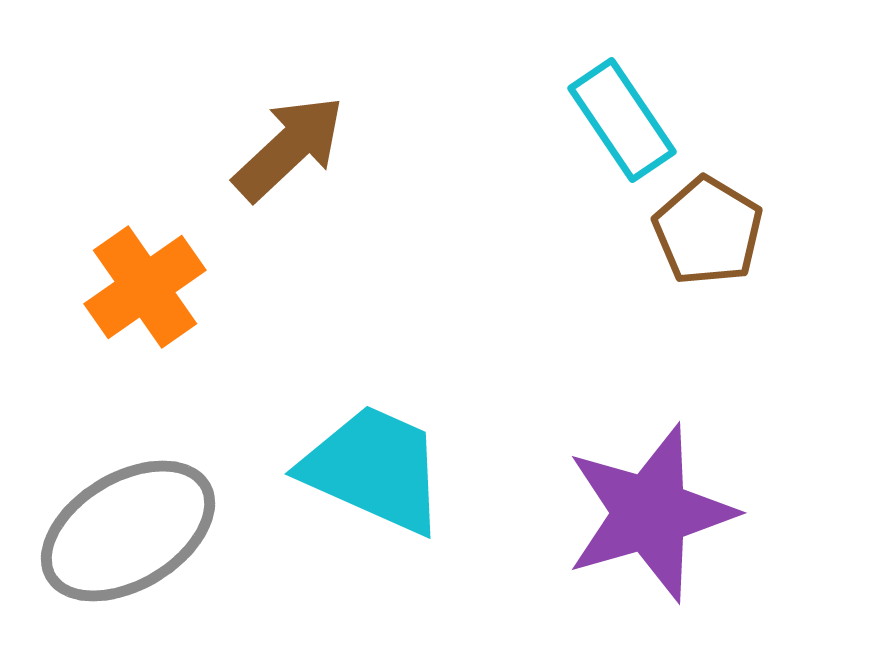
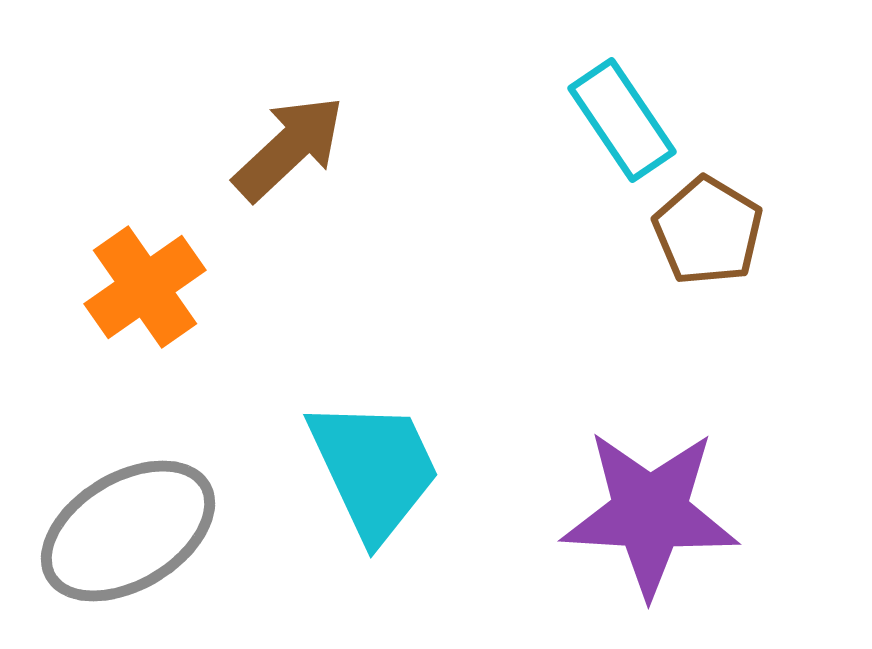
cyan trapezoid: rotated 41 degrees clockwise
purple star: rotated 19 degrees clockwise
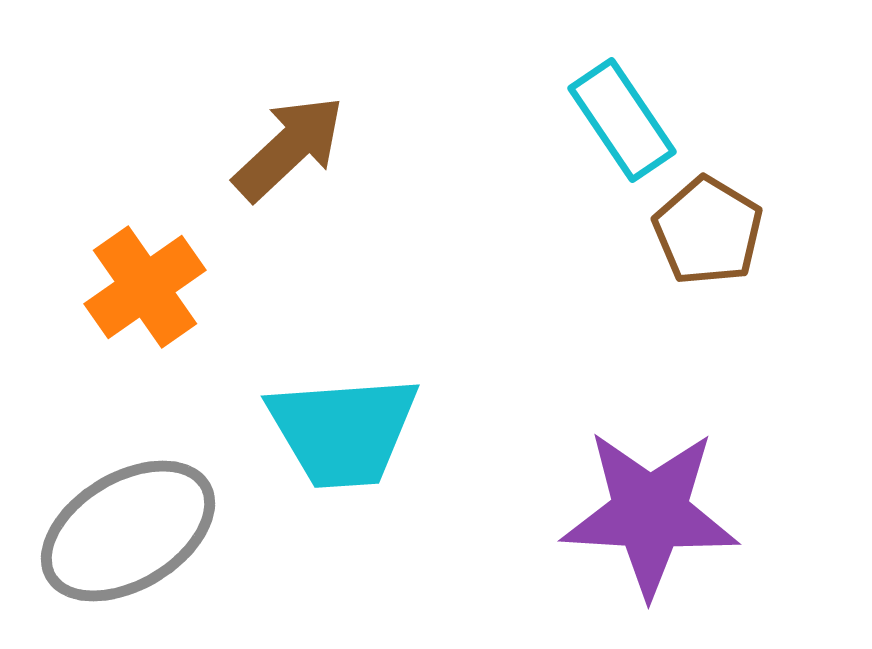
cyan trapezoid: moved 31 px left, 38 px up; rotated 111 degrees clockwise
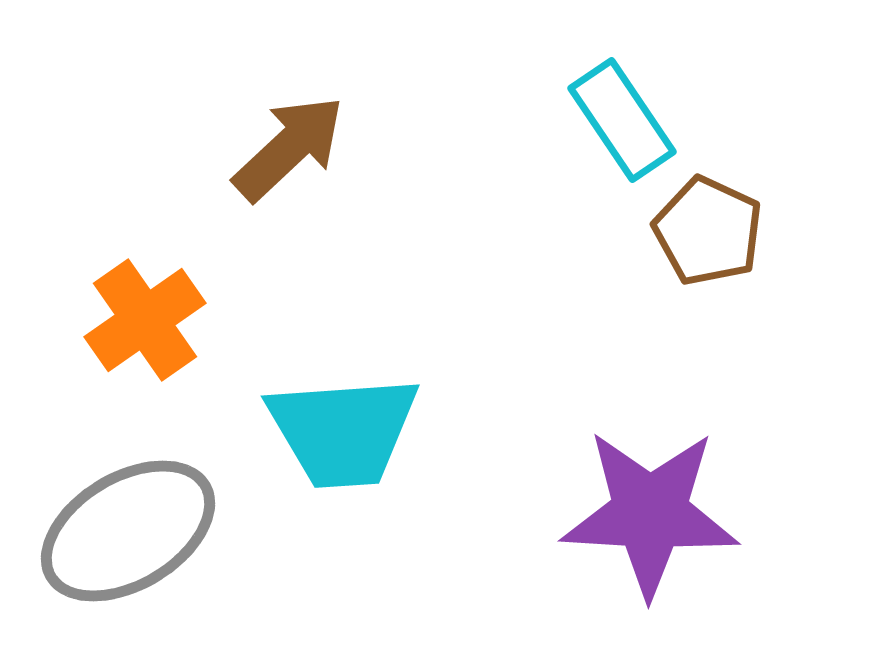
brown pentagon: rotated 6 degrees counterclockwise
orange cross: moved 33 px down
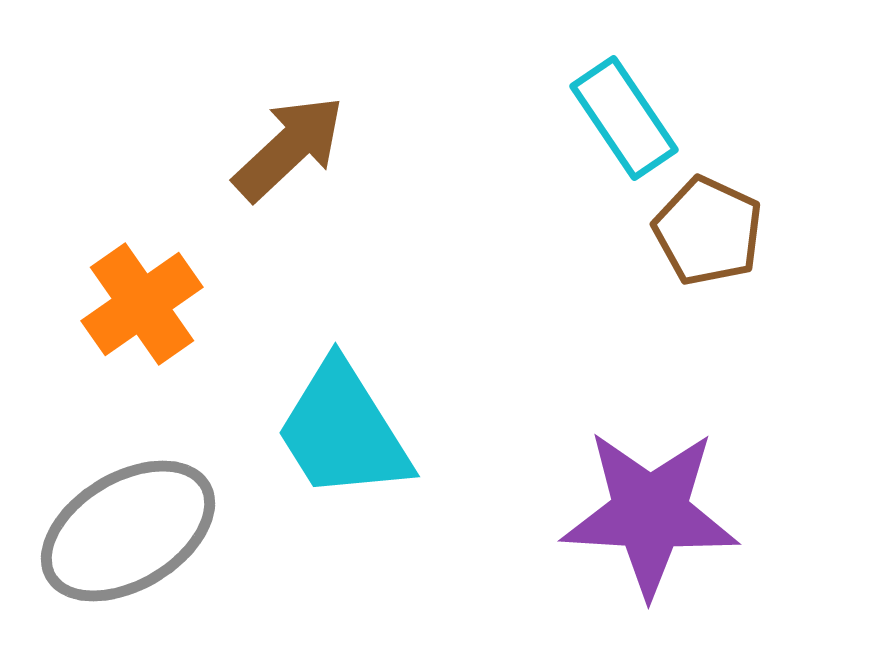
cyan rectangle: moved 2 px right, 2 px up
orange cross: moved 3 px left, 16 px up
cyan trapezoid: rotated 62 degrees clockwise
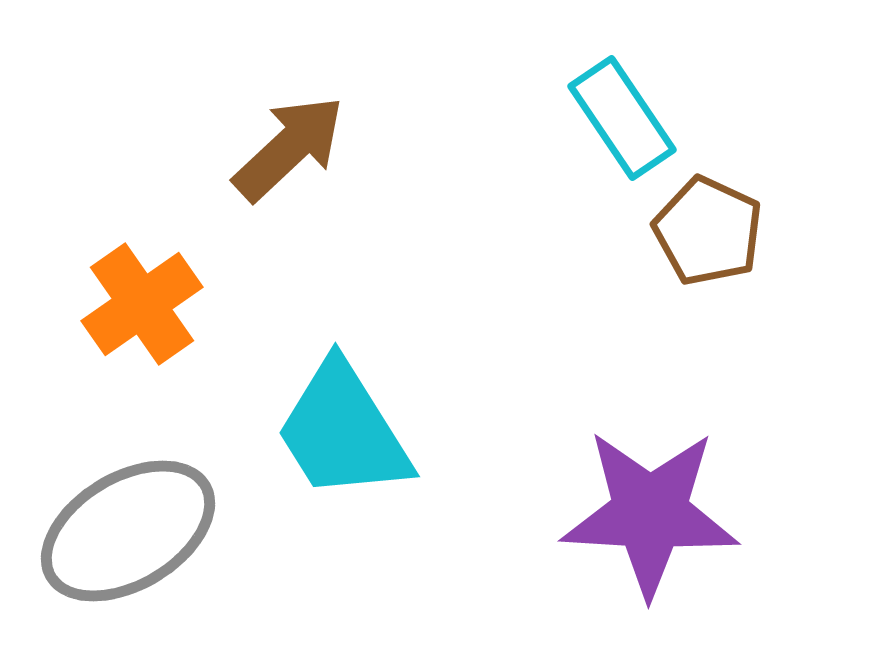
cyan rectangle: moved 2 px left
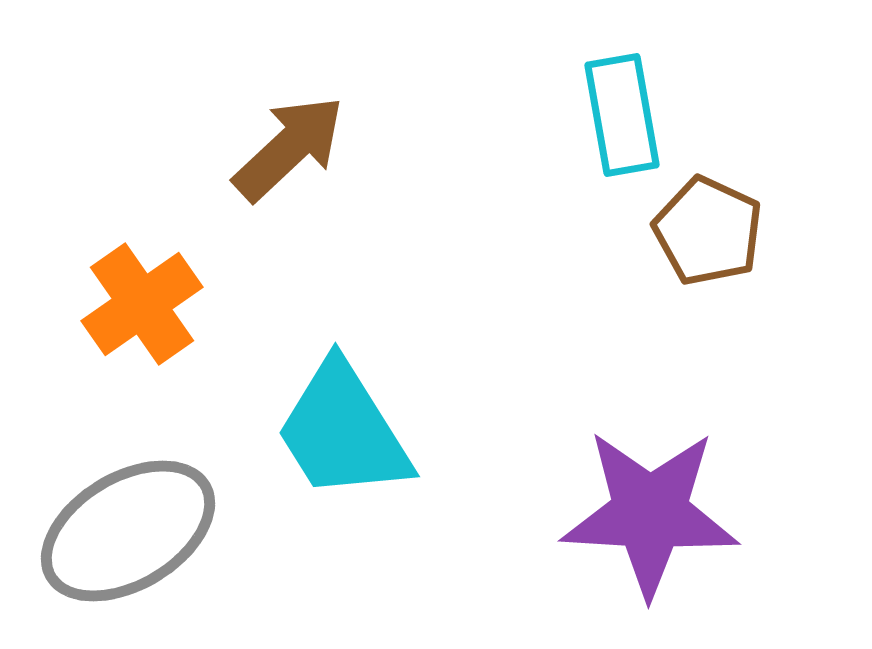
cyan rectangle: moved 3 px up; rotated 24 degrees clockwise
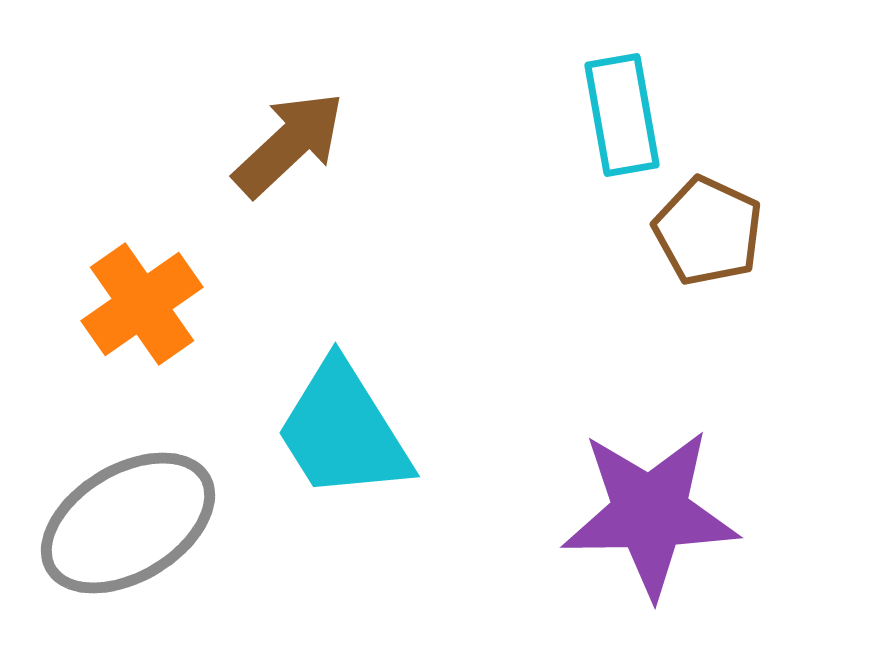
brown arrow: moved 4 px up
purple star: rotated 4 degrees counterclockwise
gray ellipse: moved 8 px up
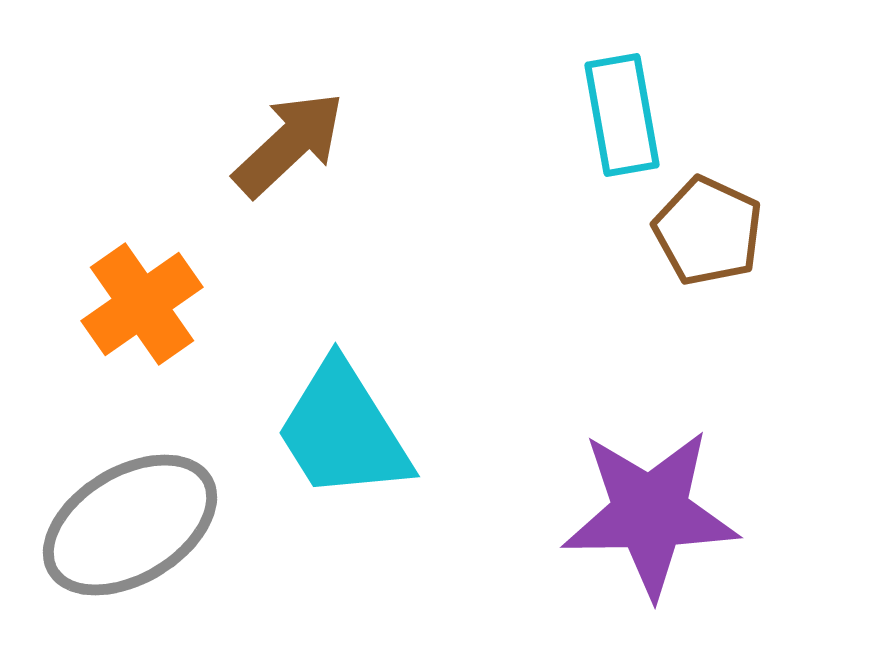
gray ellipse: moved 2 px right, 2 px down
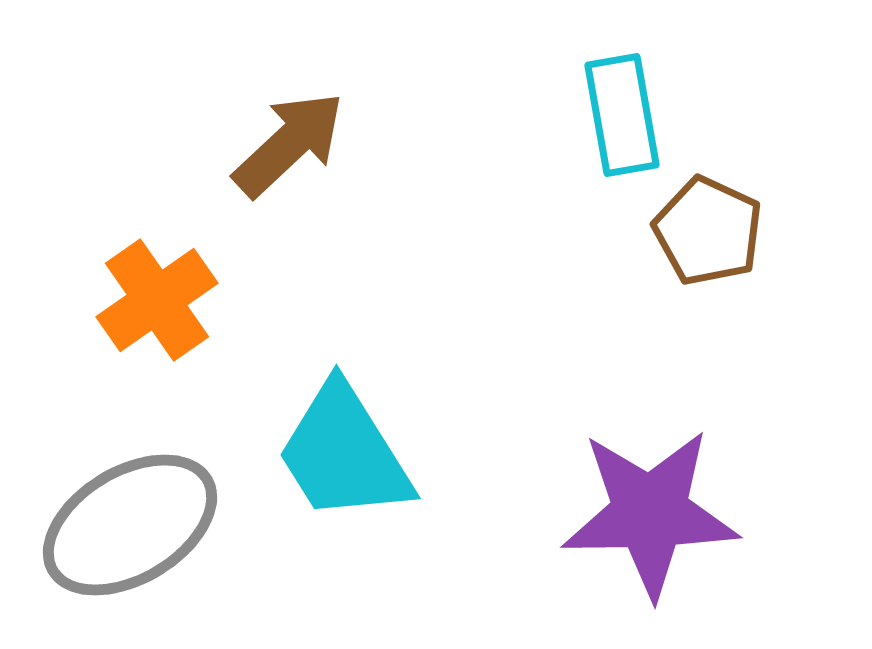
orange cross: moved 15 px right, 4 px up
cyan trapezoid: moved 1 px right, 22 px down
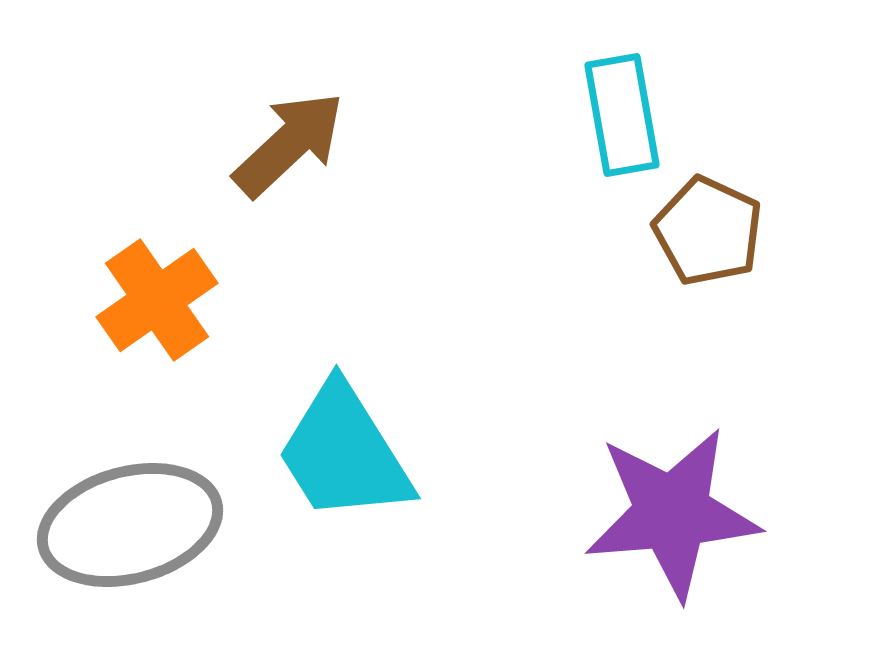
purple star: moved 22 px right; rotated 4 degrees counterclockwise
gray ellipse: rotated 16 degrees clockwise
